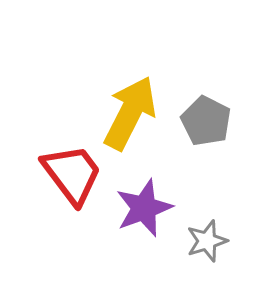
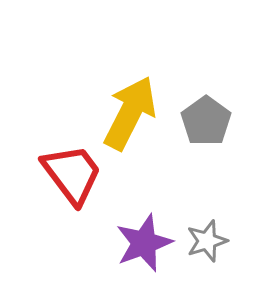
gray pentagon: rotated 9 degrees clockwise
purple star: moved 35 px down
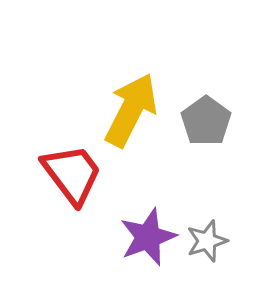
yellow arrow: moved 1 px right, 3 px up
purple star: moved 4 px right, 6 px up
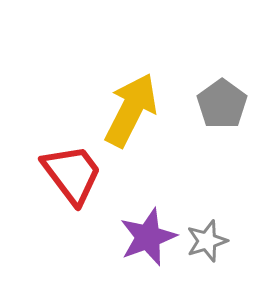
gray pentagon: moved 16 px right, 17 px up
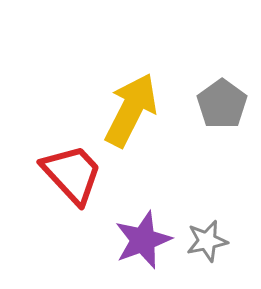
red trapezoid: rotated 6 degrees counterclockwise
purple star: moved 5 px left, 3 px down
gray star: rotated 6 degrees clockwise
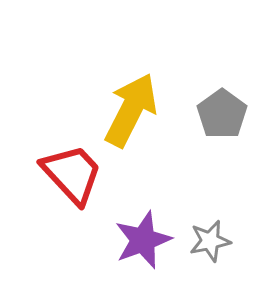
gray pentagon: moved 10 px down
gray star: moved 3 px right
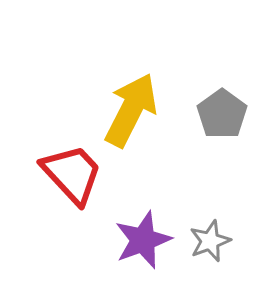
gray star: rotated 9 degrees counterclockwise
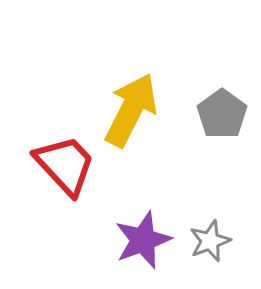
red trapezoid: moved 7 px left, 9 px up
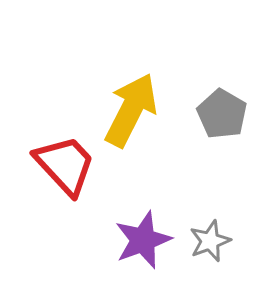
gray pentagon: rotated 6 degrees counterclockwise
